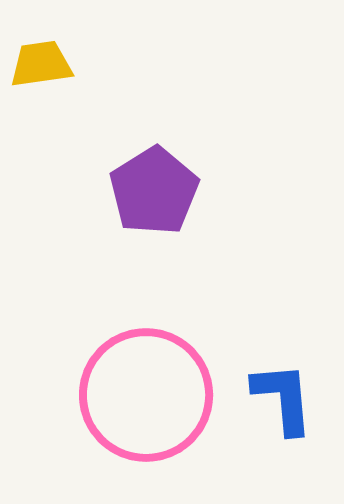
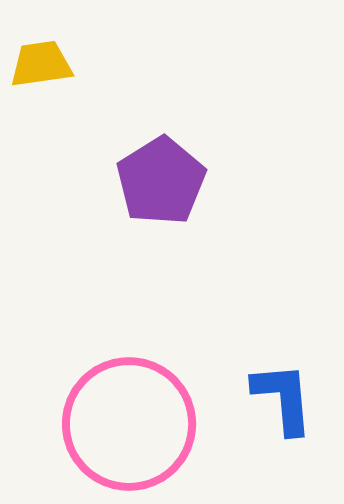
purple pentagon: moved 7 px right, 10 px up
pink circle: moved 17 px left, 29 px down
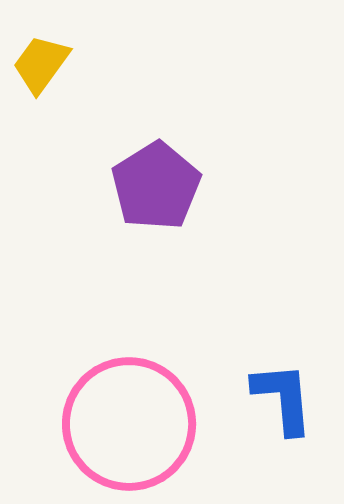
yellow trapezoid: rotated 46 degrees counterclockwise
purple pentagon: moved 5 px left, 5 px down
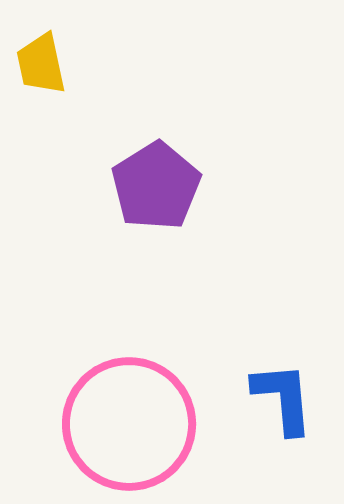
yellow trapezoid: rotated 48 degrees counterclockwise
